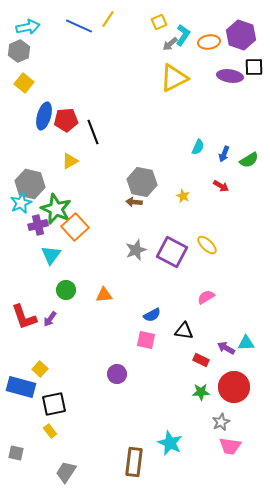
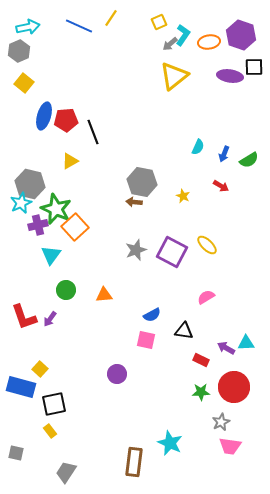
yellow line at (108, 19): moved 3 px right, 1 px up
yellow triangle at (174, 78): moved 2 px up; rotated 12 degrees counterclockwise
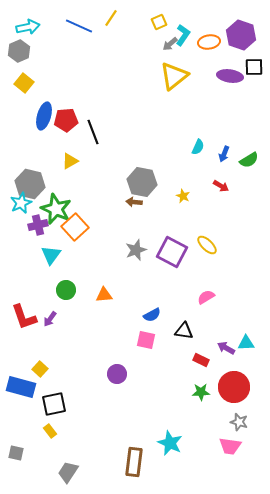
gray star at (221, 422): moved 18 px right; rotated 30 degrees counterclockwise
gray trapezoid at (66, 472): moved 2 px right
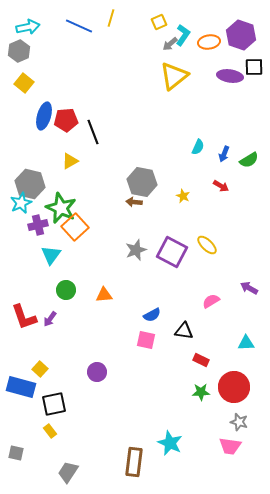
yellow line at (111, 18): rotated 18 degrees counterclockwise
green star at (56, 209): moved 5 px right, 1 px up
pink semicircle at (206, 297): moved 5 px right, 4 px down
purple arrow at (226, 348): moved 23 px right, 60 px up
purple circle at (117, 374): moved 20 px left, 2 px up
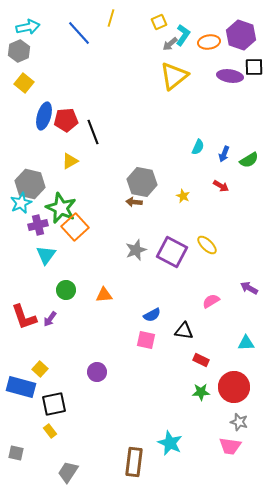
blue line at (79, 26): moved 7 px down; rotated 24 degrees clockwise
cyan triangle at (51, 255): moved 5 px left
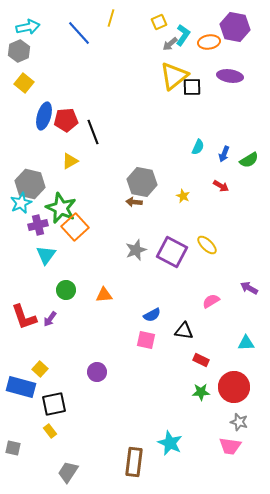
purple hexagon at (241, 35): moved 6 px left, 8 px up; rotated 8 degrees counterclockwise
black square at (254, 67): moved 62 px left, 20 px down
gray square at (16, 453): moved 3 px left, 5 px up
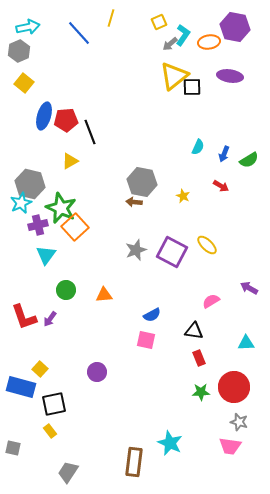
black line at (93, 132): moved 3 px left
black triangle at (184, 331): moved 10 px right
red rectangle at (201, 360): moved 2 px left, 2 px up; rotated 42 degrees clockwise
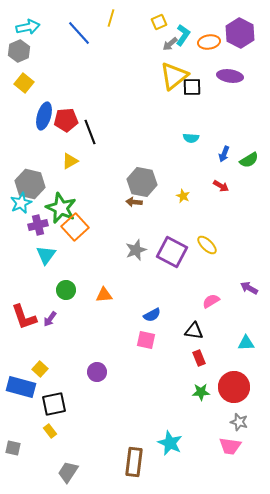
purple hexagon at (235, 27): moved 5 px right, 6 px down; rotated 16 degrees clockwise
cyan semicircle at (198, 147): moved 7 px left, 9 px up; rotated 70 degrees clockwise
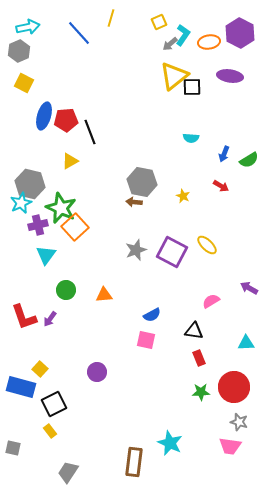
yellow square at (24, 83): rotated 12 degrees counterclockwise
black square at (54, 404): rotated 15 degrees counterclockwise
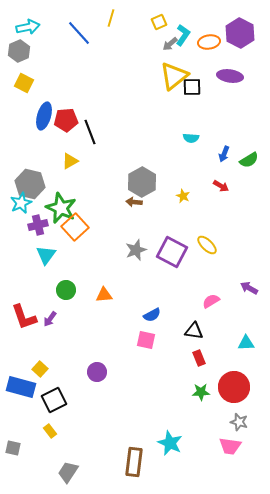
gray hexagon at (142, 182): rotated 20 degrees clockwise
black square at (54, 404): moved 4 px up
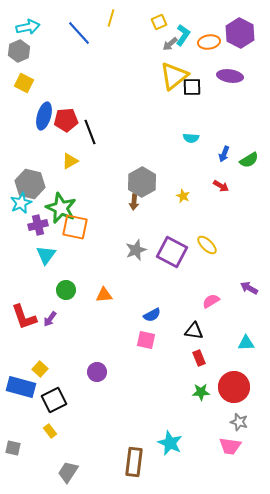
brown arrow at (134, 202): rotated 91 degrees counterclockwise
orange square at (75, 227): rotated 36 degrees counterclockwise
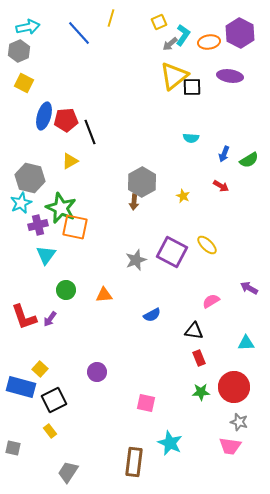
gray hexagon at (30, 184): moved 6 px up
gray star at (136, 250): moved 10 px down
pink square at (146, 340): moved 63 px down
